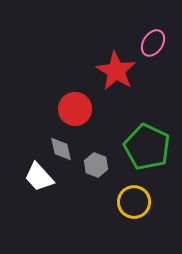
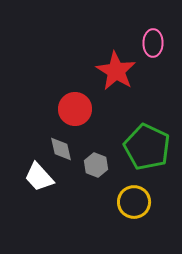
pink ellipse: rotated 32 degrees counterclockwise
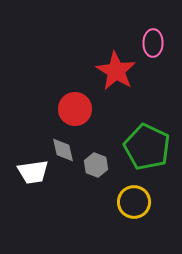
gray diamond: moved 2 px right, 1 px down
white trapezoid: moved 6 px left, 5 px up; rotated 56 degrees counterclockwise
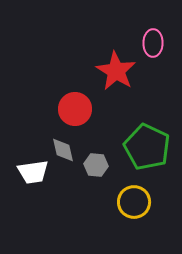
gray hexagon: rotated 15 degrees counterclockwise
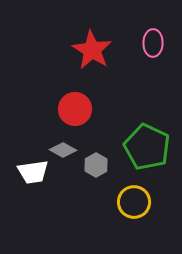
red star: moved 24 px left, 21 px up
gray diamond: rotated 48 degrees counterclockwise
gray hexagon: rotated 25 degrees clockwise
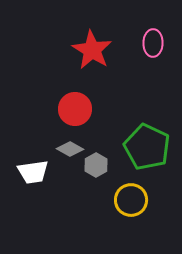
gray diamond: moved 7 px right, 1 px up
yellow circle: moved 3 px left, 2 px up
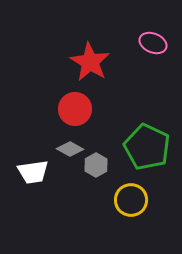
pink ellipse: rotated 68 degrees counterclockwise
red star: moved 2 px left, 12 px down
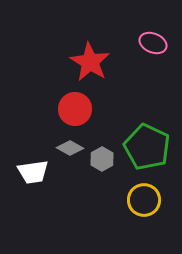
gray diamond: moved 1 px up
gray hexagon: moved 6 px right, 6 px up
yellow circle: moved 13 px right
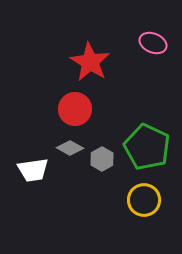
white trapezoid: moved 2 px up
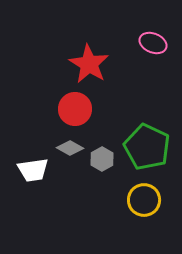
red star: moved 1 px left, 2 px down
